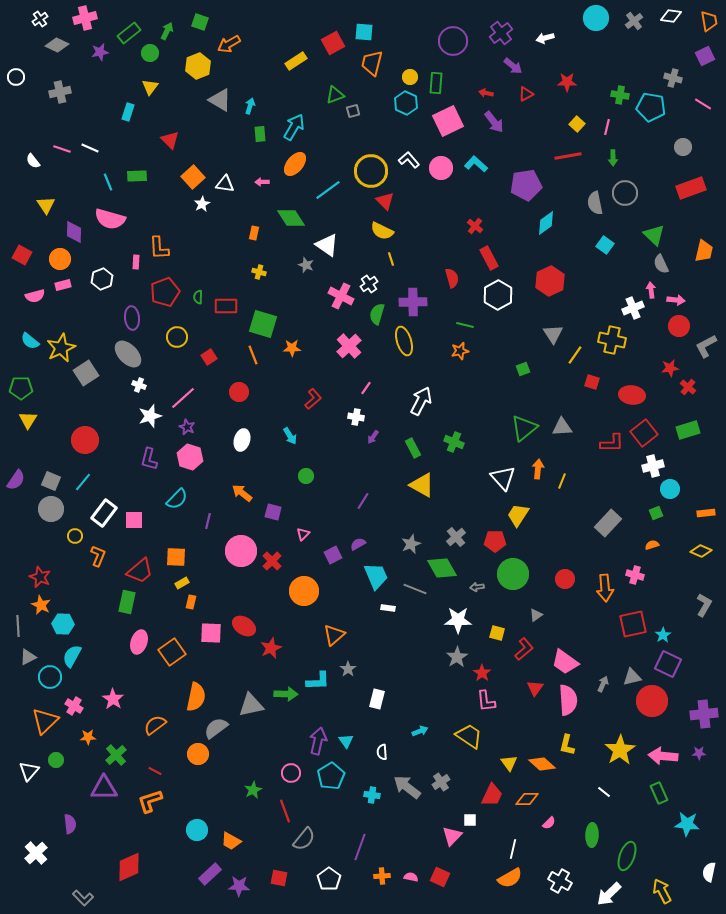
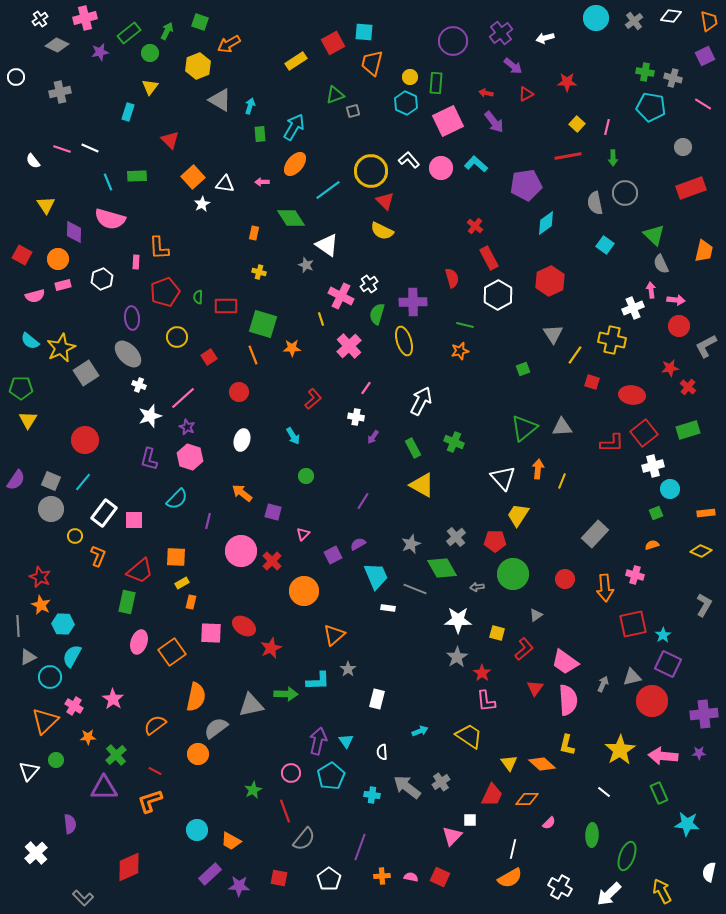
green cross at (620, 95): moved 25 px right, 23 px up
orange circle at (60, 259): moved 2 px left
yellow line at (391, 259): moved 70 px left, 60 px down
cyan arrow at (290, 436): moved 3 px right
gray rectangle at (608, 523): moved 13 px left, 11 px down
white cross at (560, 881): moved 6 px down
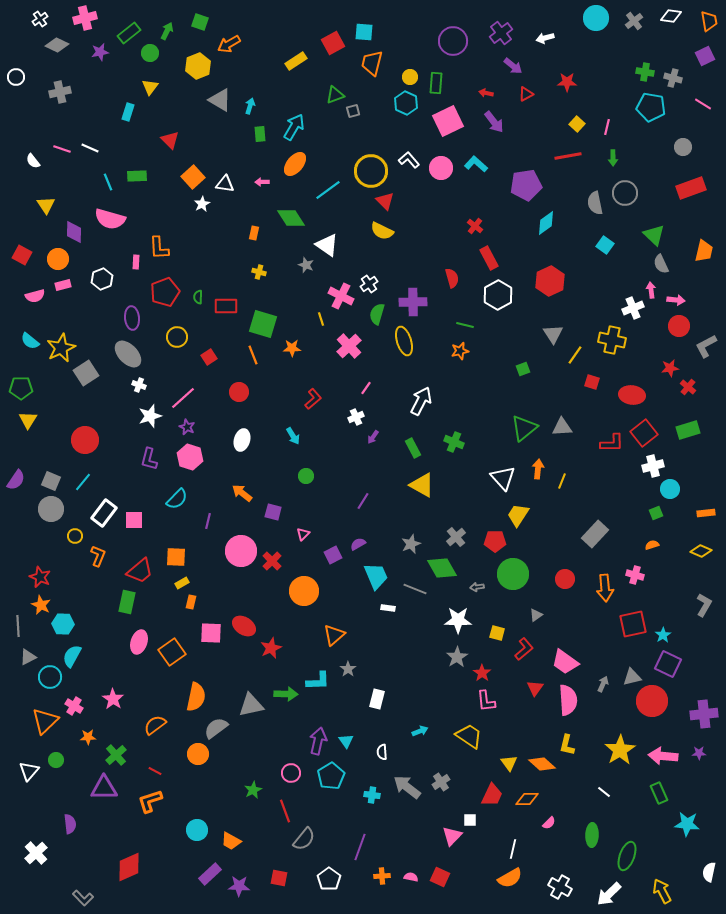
white cross at (356, 417): rotated 35 degrees counterclockwise
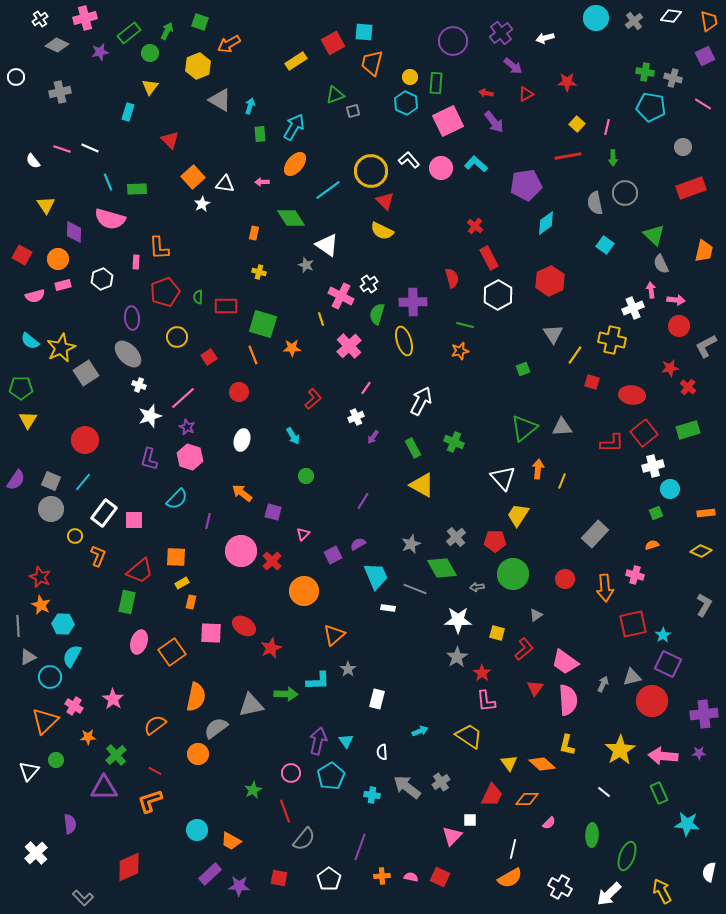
green rectangle at (137, 176): moved 13 px down
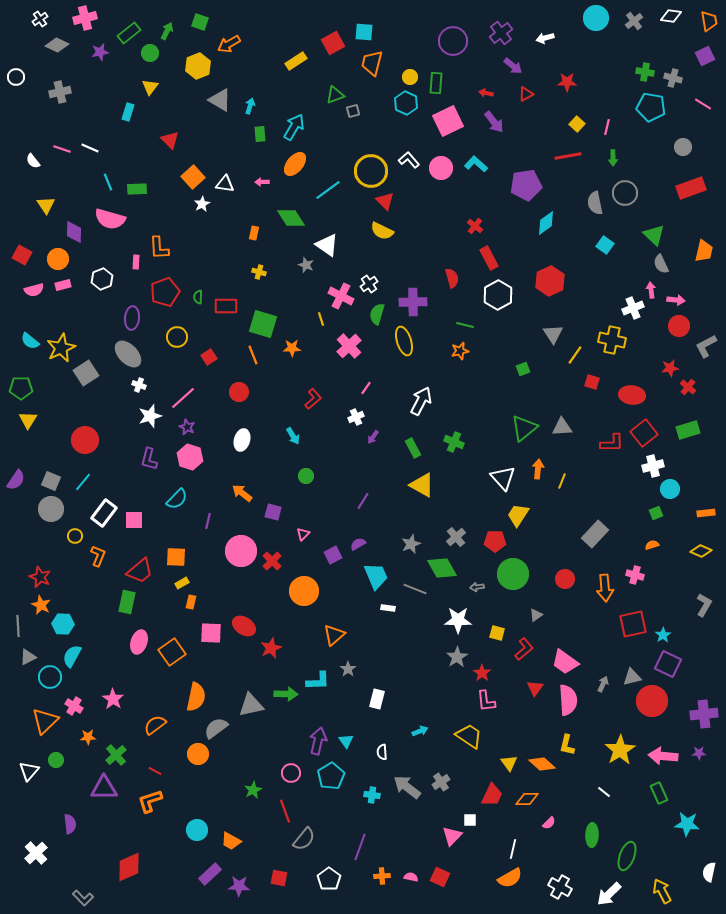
pink semicircle at (35, 296): moved 1 px left, 6 px up
purple ellipse at (132, 318): rotated 10 degrees clockwise
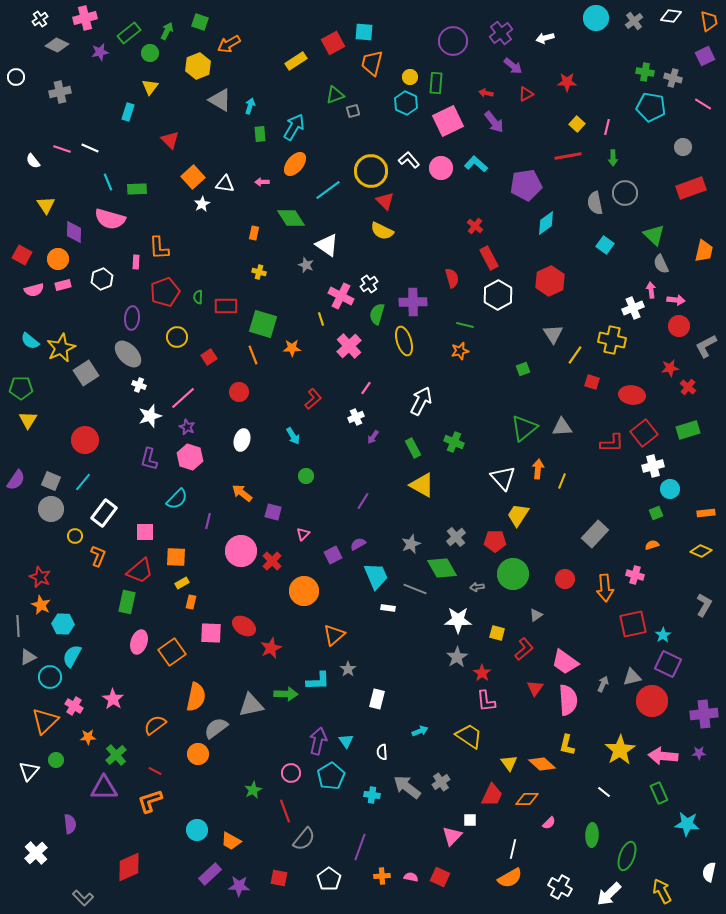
pink square at (134, 520): moved 11 px right, 12 px down
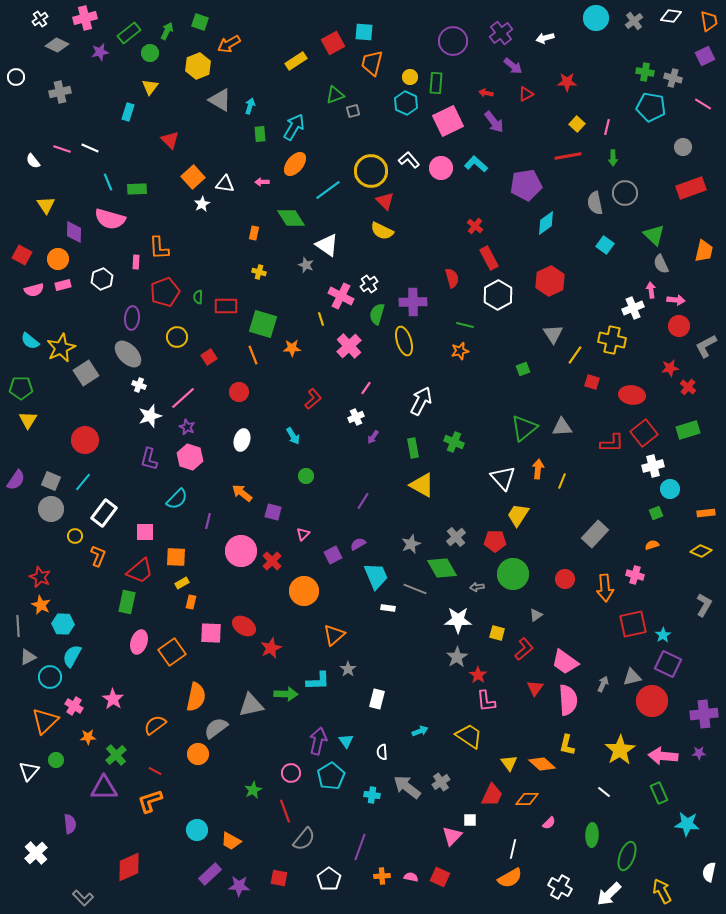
green rectangle at (413, 448): rotated 18 degrees clockwise
red star at (482, 673): moved 4 px left, 2 px down
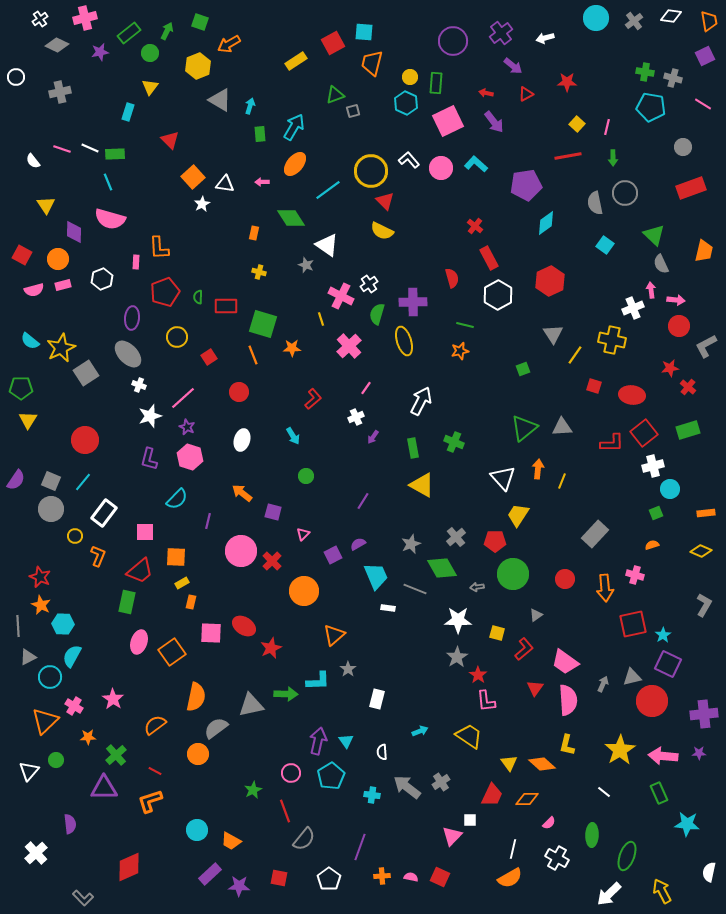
green rectangle at (137, 189): moved 22 px left, 35 px up
red square at (592, 382): moved 2 px right, 4 px down
white cross at (560, 887): moved 3 px left, 29 px up
